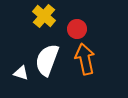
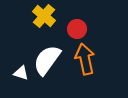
white semicircle: rotated 16 degrees clockwise
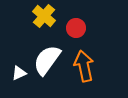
red circle: moved 1 px left, 1 px up
orange arrow: moved 1 px left, 7 px down
white triangle: moved 2 px left; rotated 42 degrees counterclockwise
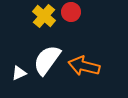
red circle: moved 5 px left, 16 px up
orange arrow: rotated 64 degrees counterclockwise
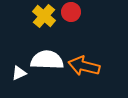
white semicircle: rotated 56 degrees clockwise
